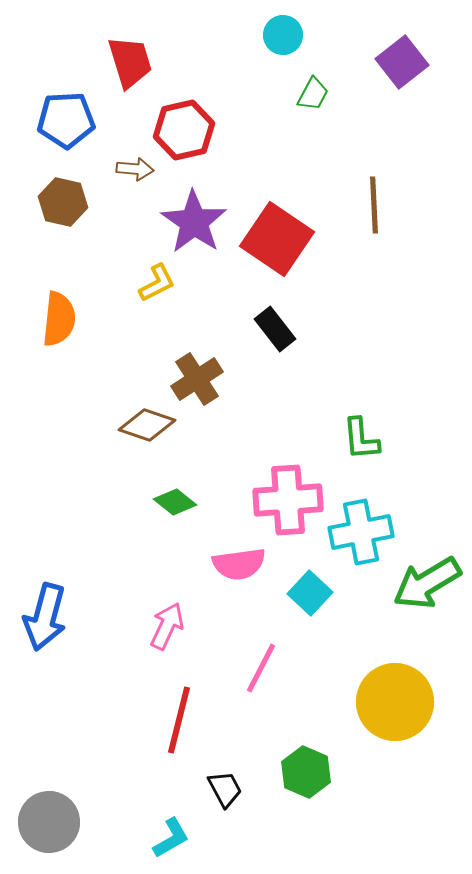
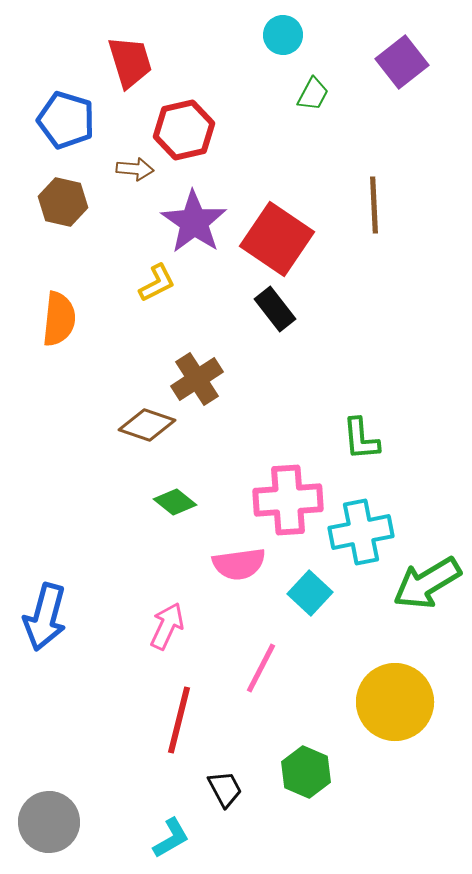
blue pentagon: rotated 20 degrees clockwise
black rectangle: moved 20 px up
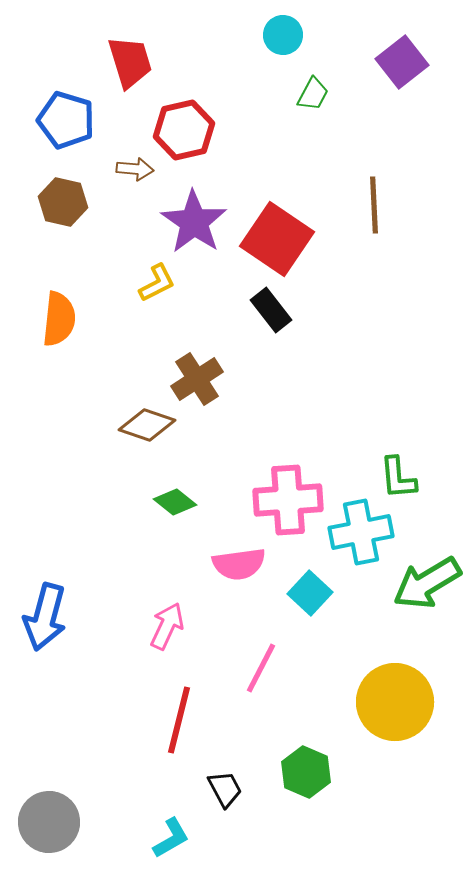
black rectangle: moved 4 px left, 1 px down
green L-shape: moved 37 px right, 39 px down
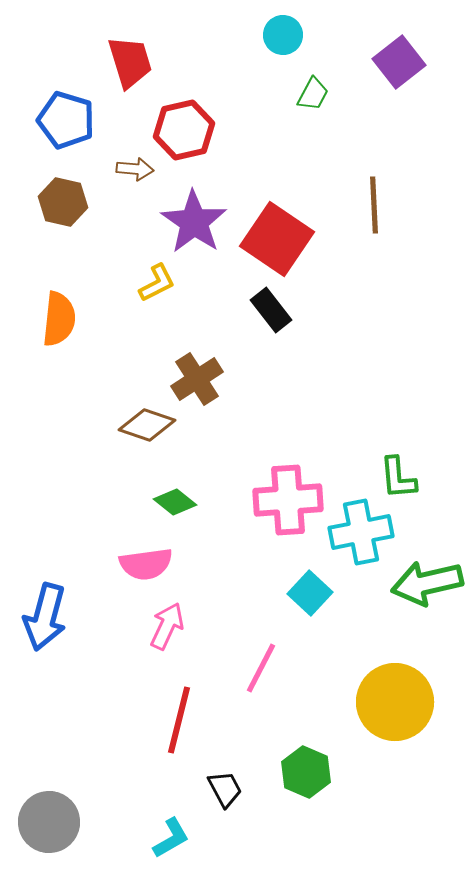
purple square: moved 3 px left
pink semicircle: moved 93 px left
green arrow: rotated 18 degrees clockwise
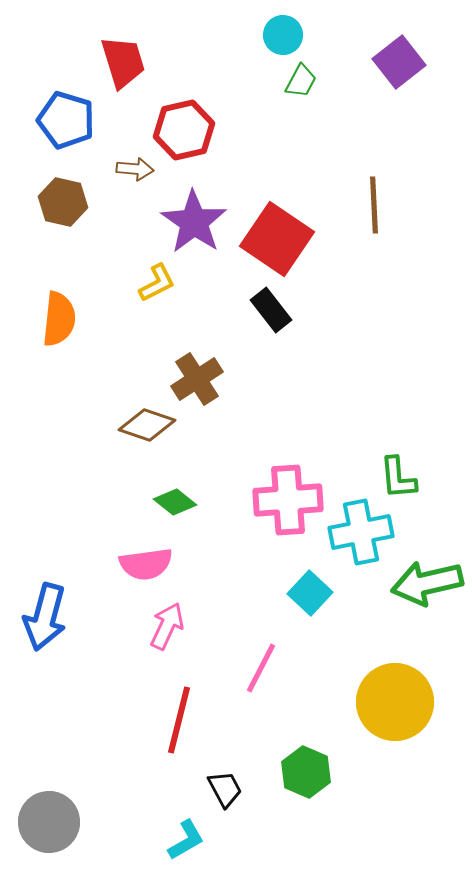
red trapezoid: moved 7 px left
green trapezoid: moved 12 px left, 13 px up
cyan L-shape: moved 15 px right, 2 px down
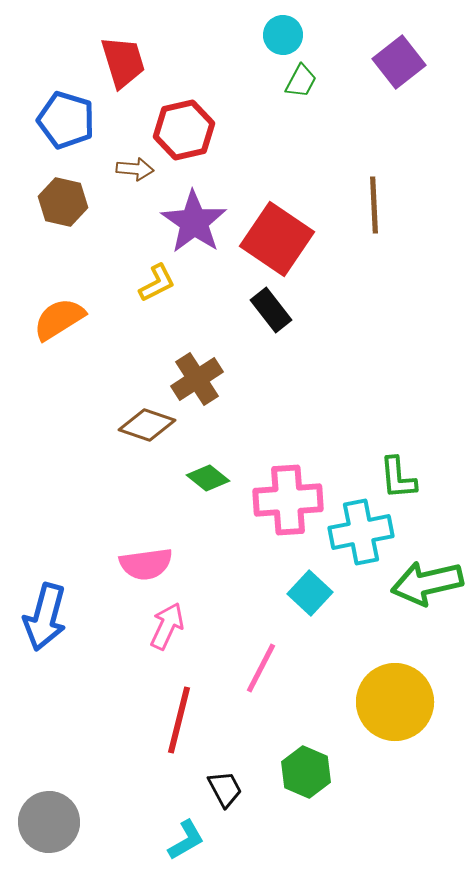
orange semicircle: rotated 128 degrees counterclockwise
green diamond: moved 33 px right, 24 px up
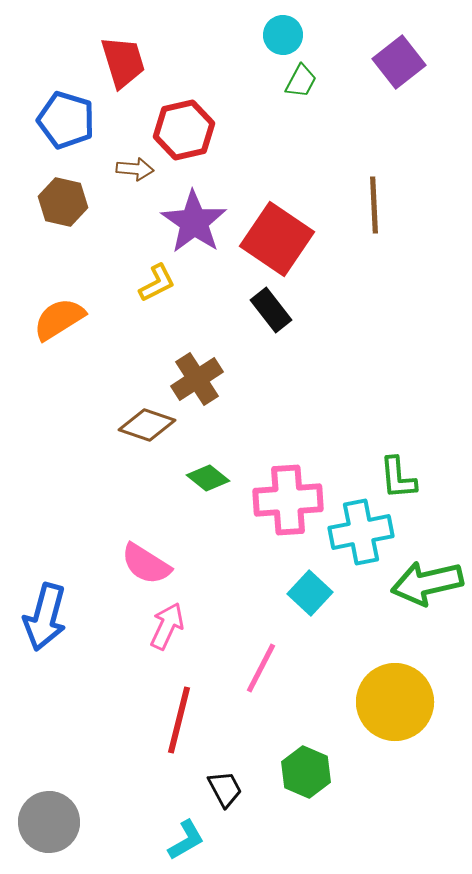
pink semicircle: rotated 40 degrees clockwise
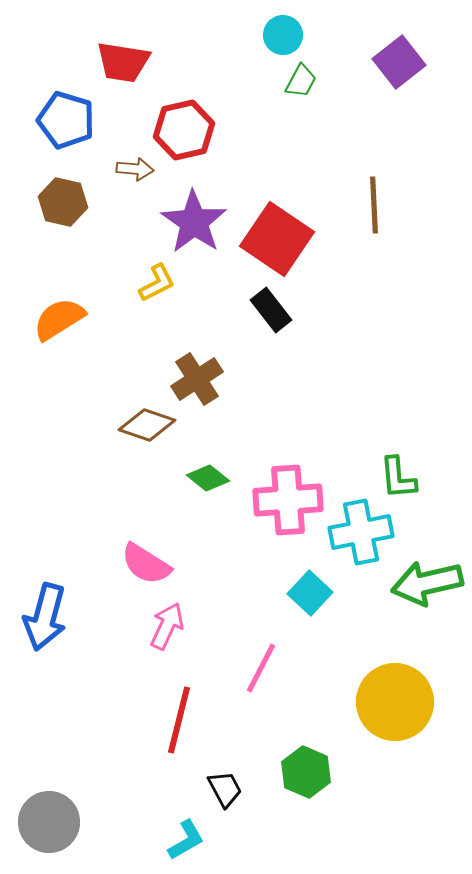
red trapezoid: rotated 116 degrees clockwise
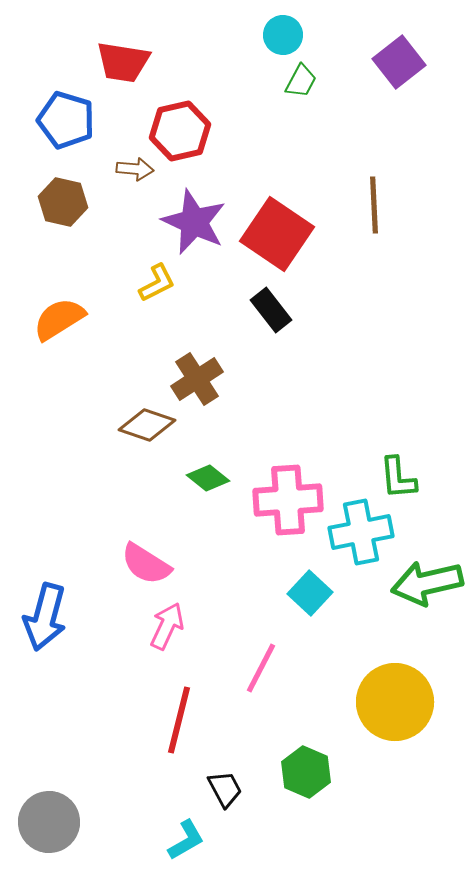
red hexagon: moved 4 px left, 1 px down
purple star: rotated 10 degrees counterclockwise
red square: moved 5 px up
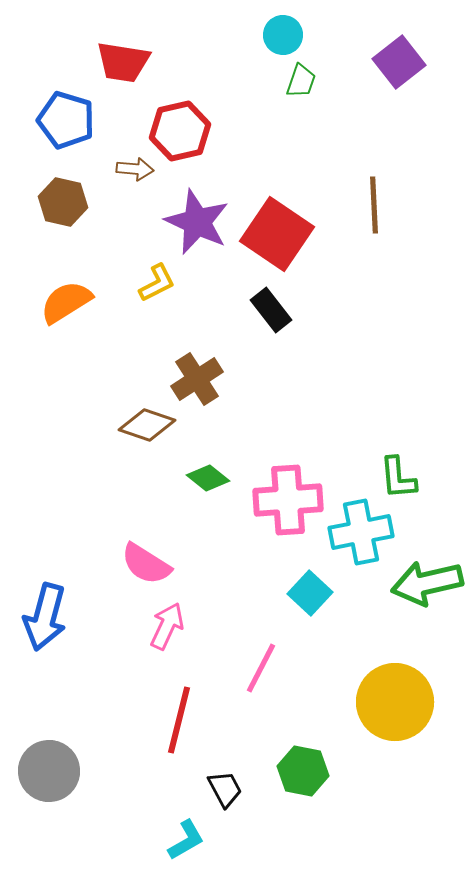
green trapezoid: rotated 9 degrees counterclockwise
purple star: moved 3 px right
orange semicircle: moved 7 px right, 17 px up
green hexagon: moved 3 px left, 1 px up; rotated 12 degrees counterclockwise
gray circle: moved 51 px up
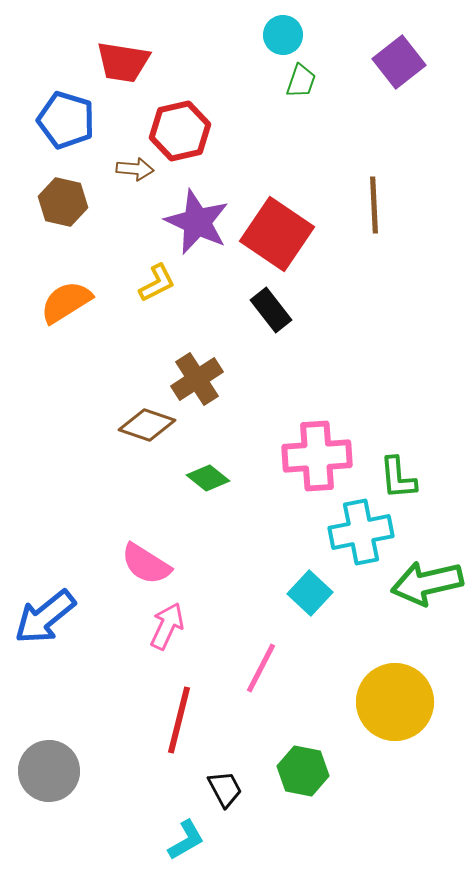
pink cross: moved 29 px right, 44 px up
blue arrow: rotated 36 degrees clockwise
